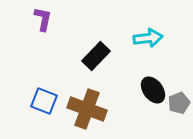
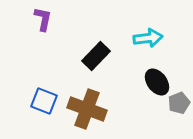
black ellipse: moved 4 px right, 8 px up
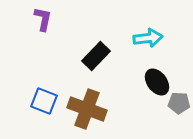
gray pentagon: rotated 25 degrees clockwise
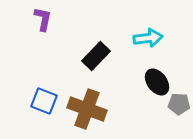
gray pentagon: moved 1 px down
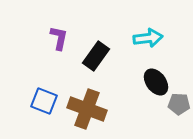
purple L-shape: moved 16 px right, 19 px down
black rectangle: rotated 8 degrees counterclockwise
black ellipse: moved 1 px left
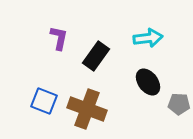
black ellipse: moved 8 px left
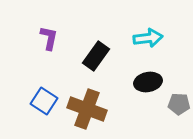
purple L-shape: moved 10 px left
black ellipse: rotated 64 degrees counterclockwise
blue square: rotated 12 degrees clockwise
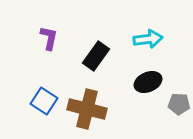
cyan arrow: moved 1 px down
black ellipse: rotated 12 degrees counterclockwise
brown cross: rotated 6 degrees counterclockwise
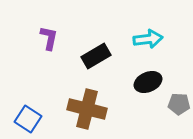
black rectangle: rotated 24 degrees clockwise
blue square: moved 16 px left, 18 px down
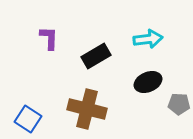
purple L-shape: rotated 10 degrees counterclockwise
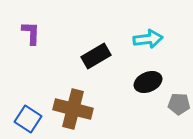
purple L-shape: moved 18 px left, 5 px up
brown cross: moved 14 px left
